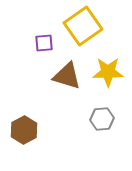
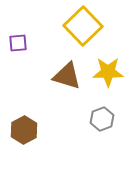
yellow square: rotated 9 degrees counterclockwise
purple square: moved 26 px left
gray hexagon: rotated 15 degrees counterclockwise
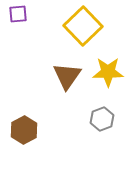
purple square: moved 29 px up
brown triangle: rotated 48 degrees clockwise
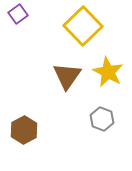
purple square: rotated 30 degrees counterclockwise
yellow star: rotated 28 degrees clockwise
gray hexagon: rotated 20 degrees counterclockwise
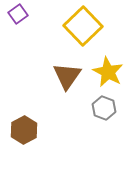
gray hexagon: moved 2 px right, 11 px up
